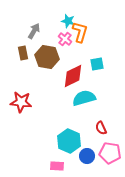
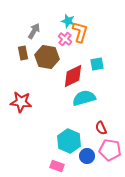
pink pentagon: moved 3 px up
pink rectangle: rotated 16 degrees clockwise
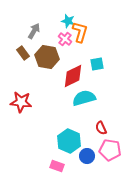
brown rectangle: rotated 24 degrees counterclockwise
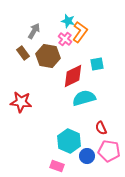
orange L-shape: rotated 20 degrees clockwise
brown hexagon: moved 1 px right, 1 px up
pink pentagon: moved 1 px left, 1 px down
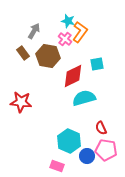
pink pentagon: moved 3 px left, 1 px up
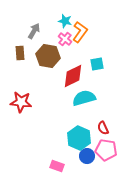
cyan star: moved 3 px left
brown rectangle: moved 3 px left; rotated 32 degrees clockwise
red semicircle: moved 2 px right
cyan hexagon: moved 10 px right, 3 px up
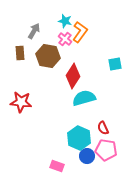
cyan square: moved 18 px right
red diamond: rotated 30 degrees counterclockwise
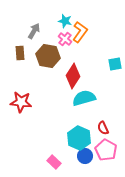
pink pentagon: rotated 20 degrees clockwise
blue circle: moved 2 px left
pink rectangle: moved 3 px left, 4 px up; rotated 24 degrees clockwise
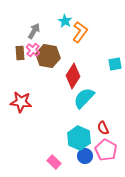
cyan star: rotated 16 degrees clockwise
pink cross: moved 32 px left, 11 px down
cyan semicircle: rotated 30 degrees counterclockwise
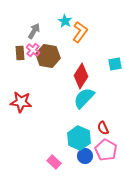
red diamond: moved 8 px right
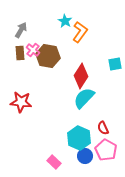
gray arrow: moved 13 px left, 1 px up
